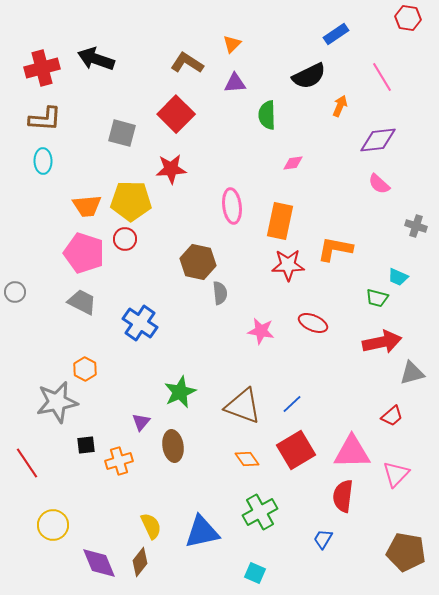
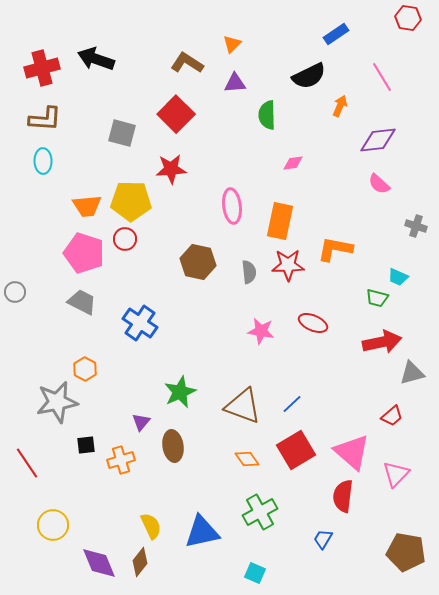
gray semicircle at (220, 293): moved 29 px right, 21 px up
pink triangle at (352, 452): rotated 42 degrees clockwise
orange cross at (119, 461): moved 2 px right, 1 px up
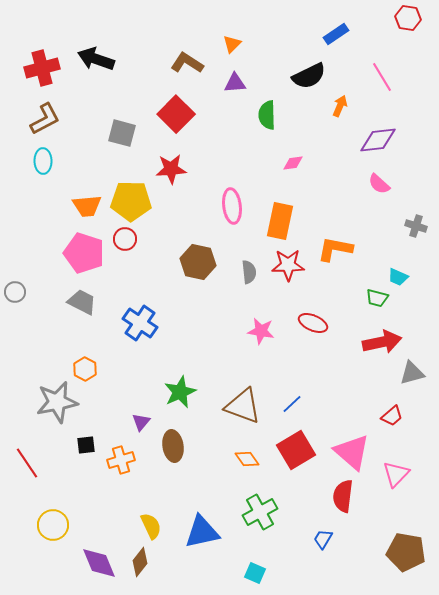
brown L-shape at (45, 119): rotated 32 degrees counterclockwise
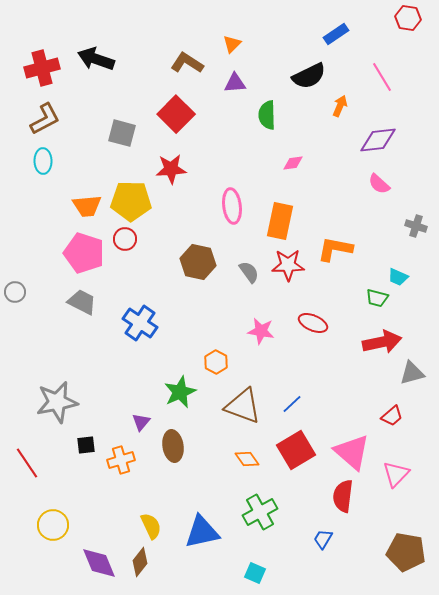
gray semicircle at (249, 272): rotated 30 degrees counterclockwise
orange hexagon at (85, 369): moved 131 px right, 7 px up
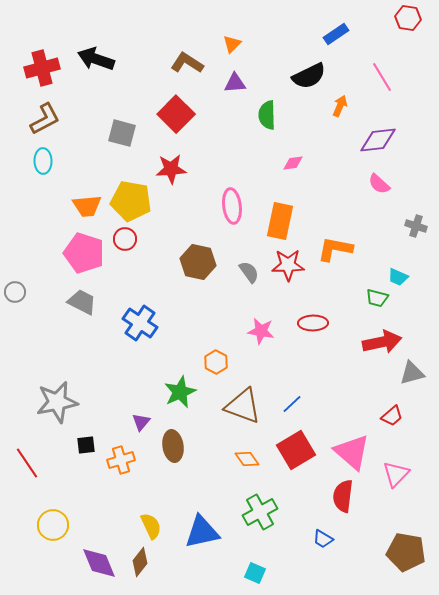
yellow pentagon at (131, 201): rotated 9 degrees clockwise
red ellipse at (313, 323): rotated 24 degrees counterclockwise
blue trapezoid at (323, 539): rotated 90 degrees counterclockwise
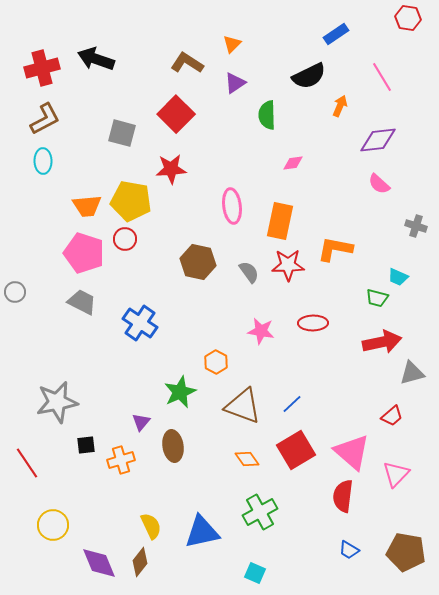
purple triangle at (235, 83): rotated 30 degrees counterclockwise
blue trapezoid at (323, 539): moved 26 px right, 11 px down
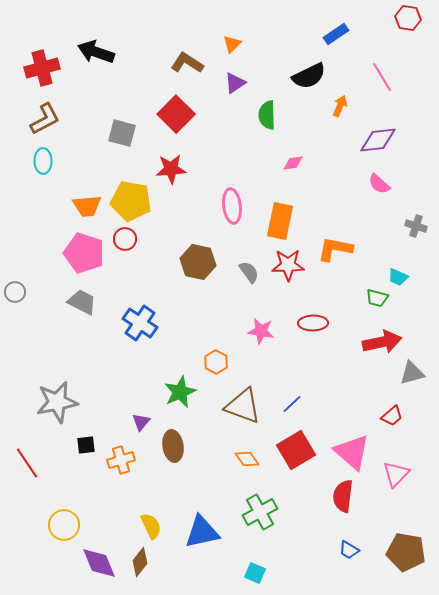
black arrow at (96, 59): moved 7 px up
yellow circle at (53, 525): moved 11 px right
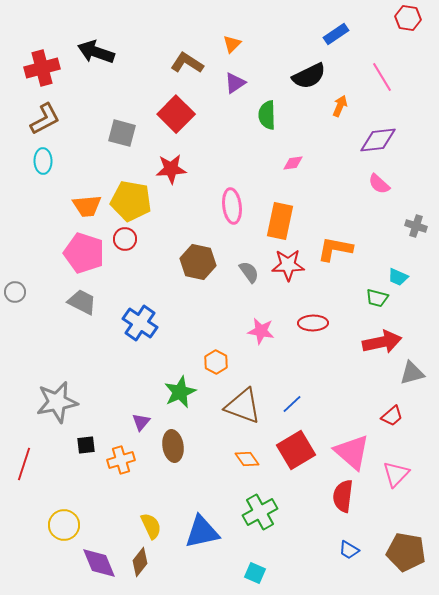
red line at (27, 463): moved 3 px left, 1 px down; rotated 52 degrees clockwise
